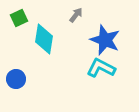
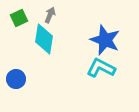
gray arrow: moved 26 px left; rotated 14 degrees counterclockwise
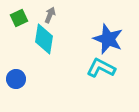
blue star: moved 3 px right, 1 px up
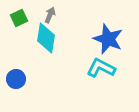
cyan diamond: moved 2 px right, 1 px up
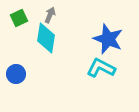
blue circle: moved 5 px up
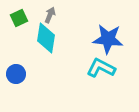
blue star: rotated 16 degrees counterclockwise
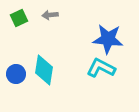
gray arrow: rotated 119 degrees counterclockwise
cyan diamond: moved 2 px left, 32 px down
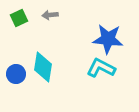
cyan diamond: moved 1 px left, 3 px up
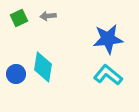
gray arrow: moved 2 px left, 1 px down
blue star: rotated 12 degrees counterclockwise
cyan L-shape: moved 7 px right, 7 px down; rotated 12 degrees clockwise
